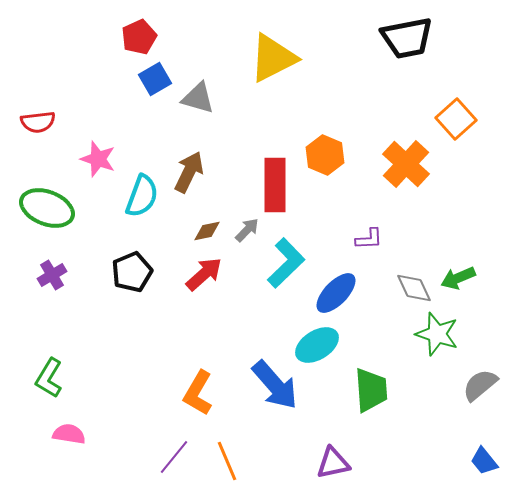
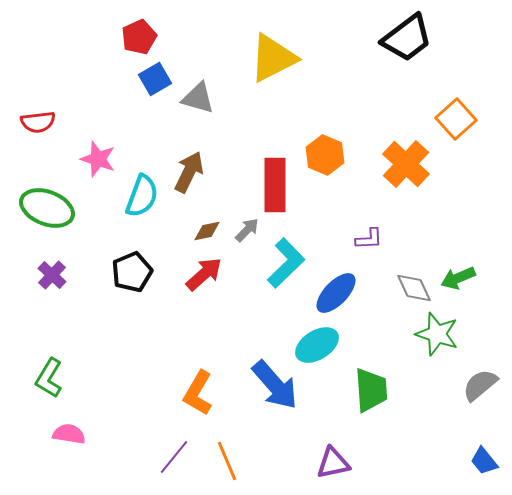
black trapezoid: rotated 26 degrees counterclockwise
purple cross: rotated 16 degrees counterclockwise
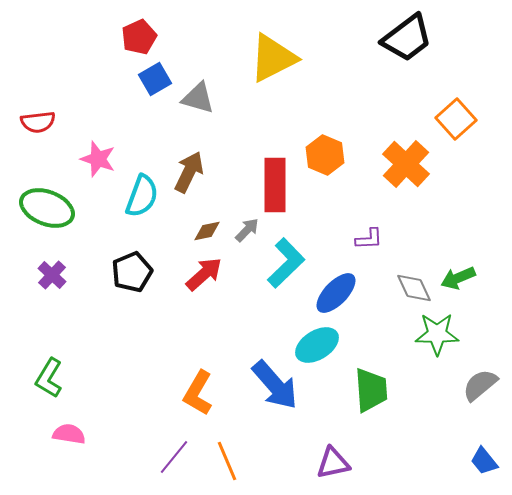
green star: rotated 18 degrees counterclockwise
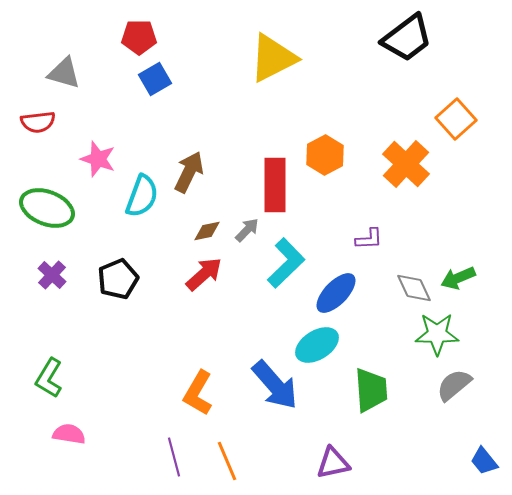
red pentagon: rotated 24 degrees clockwise
gray triangle: moved 134 px left, 25 px up
orange hexagon: rotated 9 degrees clockwise
black pentagon: moved 14 px left, 7 px down
gray semicircle: moved 26 px left
purple line: rotated 54 degrees counterclockwise
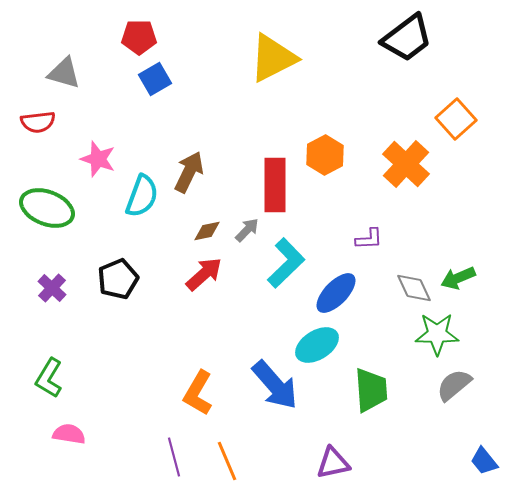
purple cross: moved 13 px down
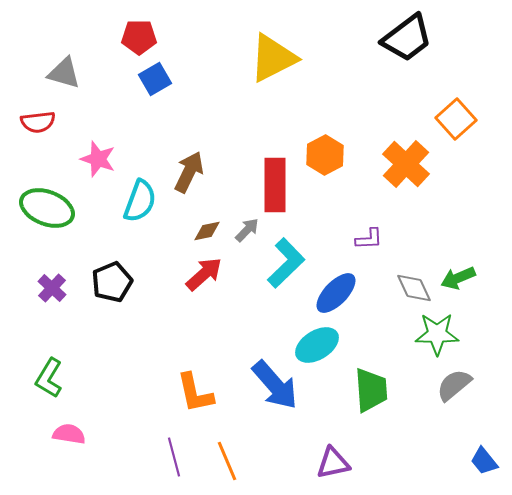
cyan semicircle: moved 2 px left, 5 px down
black pentagon: moved 6 px left, 3 px down
orange L-shape: moved 3 px left; rotated 42 degrees counterclockwise
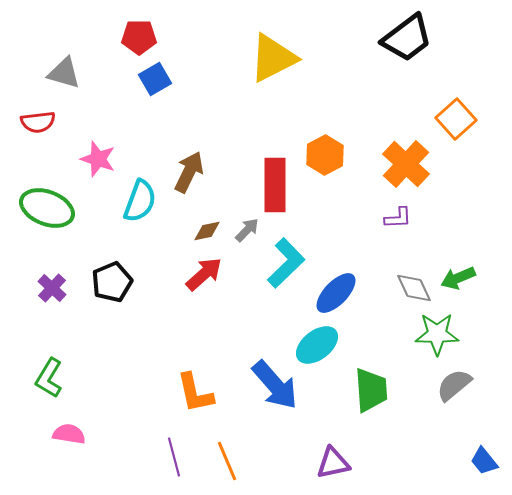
purple L-shape: moved 29 px right, 21 px up
cyan ellipse: rotated 6 degrees counterclockwise
